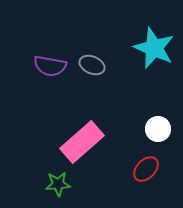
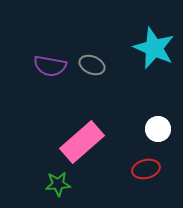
red ellipse: rotated 32 degrees clockwise
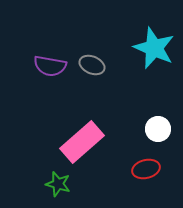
green star: rotated 20 degrees clockwise
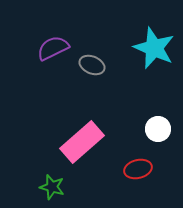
purple semicircle: moved 3 px right, 18 px up; rotated 144 degrees clockwise
red ellipse: moved 8 px left
green star: moved 6 px left, 3 px down
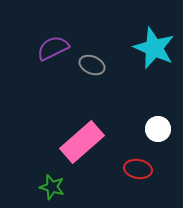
red ellipse: rotated 24 degrees clockwise
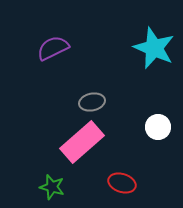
gray ellipse: moved 37 px down; rotated 35 degrees counterclockwise
white circle: moved 2 px up
red ellipse: moved 16 px left, 14 px down; rotated 8 degrees clockwise
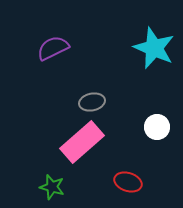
white circle: moved 1 px left
red ellipse: moved 6 px right, 1 px up
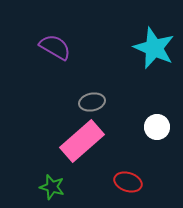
purple semicircle: moved 2 px right, 1 px up; rotated 56 degrees clockwise
pink rectangle: moved 1 px up
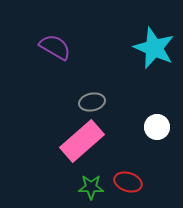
green star: moved 39 px right; rotated 15 degrees counterclockwise
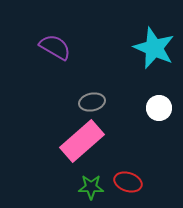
white circle: moved 2 px right, 19 px up
